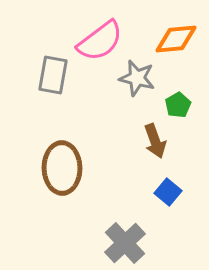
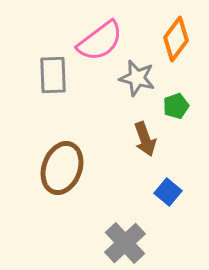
orange diamond: rotated 48 degrees counterclockwise
gray rectangle: rotated 12 degrees counterclockwise
green pentagon: moved 2 px left, 1 px down; rotated 10 degrees clockwise
brown arrow: moved 10 px left, 2 px up
brown ellipse: rotated 21 degrees clockwise
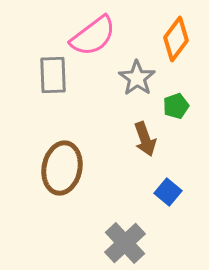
pink semicircle: moved 7 px left, 5 px up
gray star: rotated 21 degrees clockwise
brown ellipse: rotated 9 degrees counterclockwise
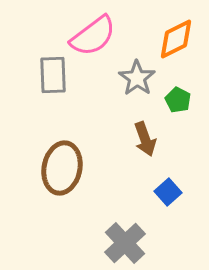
orange diamond: rotated 27 degrees clockwise
green pentagon: moved 2 px right, 6 px up; rotated 25 degrees counterclockwise
blue square: rotated 8 degrees clockwise
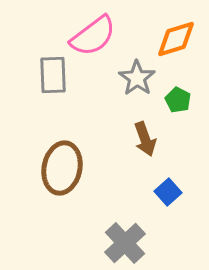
orange diamond: rotated 9 degrees clockwise
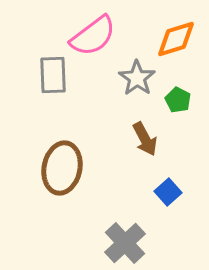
brown arrow: rotated 8 degrees counterclockwise
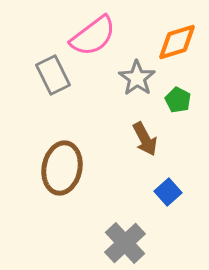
orange diamond: moved 1 px right, 3 px down
gray rectangle: rotated 24 degrees counterclockwise
